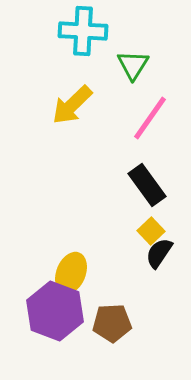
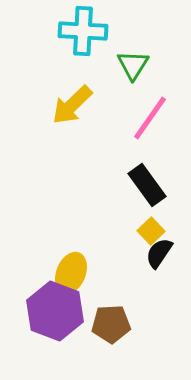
brown pentagon: moved 1 px left, 1 px down
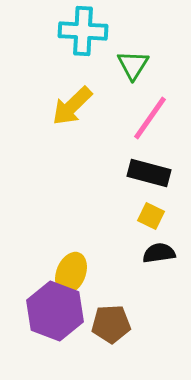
yellow arrow: moved 1 px down
black rectangle: moved 2 px right, 12 px up; rotated 39 degrees counterclockwise
yellow square: moved 15 px up; rotated 20 degrees counterclockwise
black semicircle: rotated 48 degrees clockwise
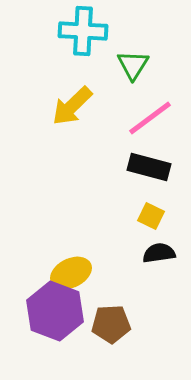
pink line: rotated 18 degrees clockwise
black rectangle: moved 6 px up
yellow ellipse: rotated 42 degrees clockwise
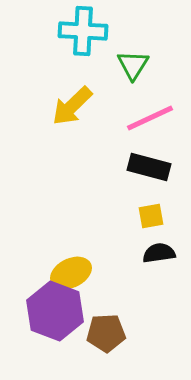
pink line: rotated 12 degrees clockwise
yellow square: rotated 36 degrees counterclockwise
brown pentagon: moved 5 px left, 9 px down
